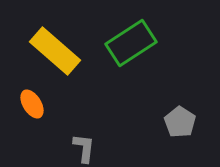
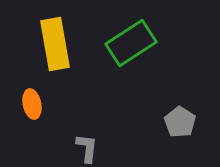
yellow rectangle: moved 7 px up; rotated 39 degrees clockwise
orange ellipse: rotated 20 degrees clockwise
gray L-shape: moved 3 px right
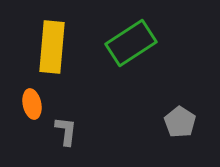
yellow rectangle: moved 3 px left, 3 px down; rotated 15 degrees clockwise
gray L-shape: moved 21 px left, 17 px up
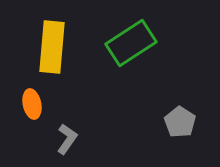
gray L-shape: moved 1 px right, 8 px down; rotated 28 degrees clockwise
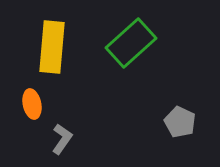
green rectangle: rotated 9 degrees counterclockwise
gray pentagon: rotated 8 degrees counterclockwise
gray L-shape: moved 5 px left
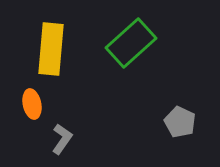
yellow rectangle: moved 1 px left, 2 px down
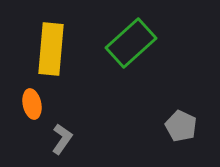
gray pentagon: moved 1 px right, 4 px down
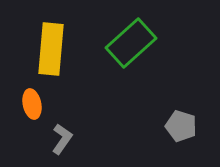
gray pentagon: rotated 8 degrees counterclockwise
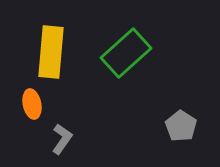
green rectangle: moved 5 px left, 10 px down
yellow rectangle: moved 3 px down
gray pentagon: rotated 16 degrees clockwise
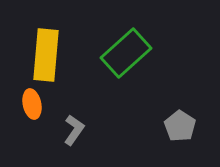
yellow rectangle: moved 5 px left, 3 px down
gray pentagon: moved 1 px left
gray L-shape: moved 12 px right, 9 px up
